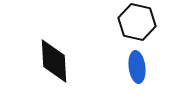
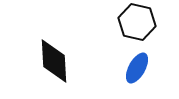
blue ellipse: moved 1 px down; rotated 36 degrees clockwise
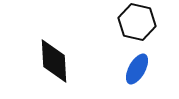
blue ellipse: moved 1 px down
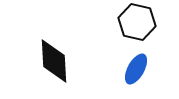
blue ellipse: moved 1 px left
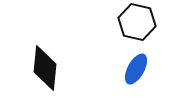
black diamond: moved 9 px left, 7 px down; rotated 9 degrees clockwise
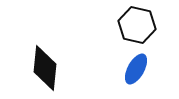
black hexagon: moved 3 px down
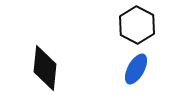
black hexagon: rotated 15 degrees clockwise
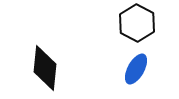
black hexagon: moved 2 px up
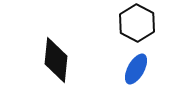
black diamond: moved 11 px right, 8 px up
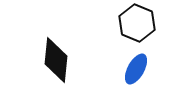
black hexagon: rotated 6 degrees counterclockwise
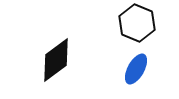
black diamond: rotated 48 degrees clockwise
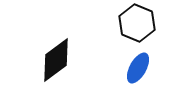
blue ellipse: moved 2 px right, 1 px up
